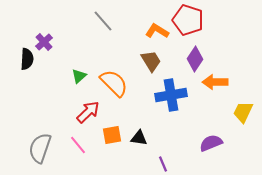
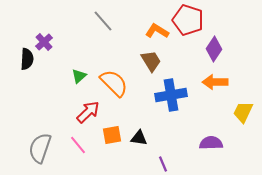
purple diamond: moved 19 px right, 10 px up
purple semicircle: rotated 20 degrees clockwise
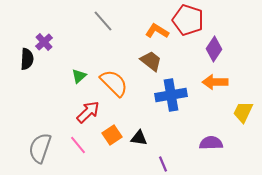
brown trapezoid: rotated 20 degrees counterclockwise
orange square: rotated 24 degrees counterclockwise
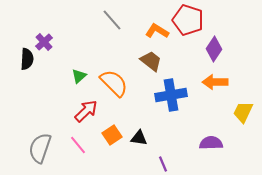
gray line: moved 9 px right, 1 px up
red arrow: moved 2 px left, 1 px up
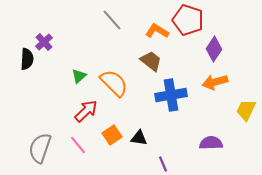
orange arrow: rotated 15 degrees counterclockwise
yellow trapezoid: moved 3 px right, 2 px up
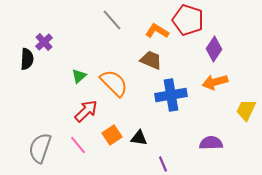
brown trapezoid: moved 1 px up; rotated 15 degrees counterclockwise
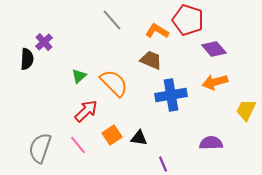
purple diamond: rotated 75 degrees counterclockwise
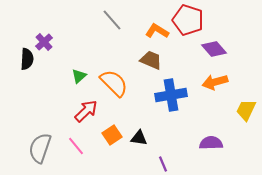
pink line: moved 2 px left, 1 px down
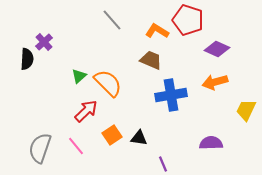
purple diamond: moved 3 px right; rotated 25 degrees counterclockwise
orange semicircle: moved 6 px left
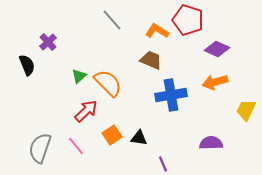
purple cross: moved 4 px right
black semicircle: moved 6 px down; rotated 25 degrees counterclockwise
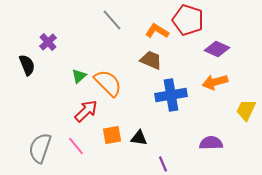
orange square: rotated 24 degrees clockwise
